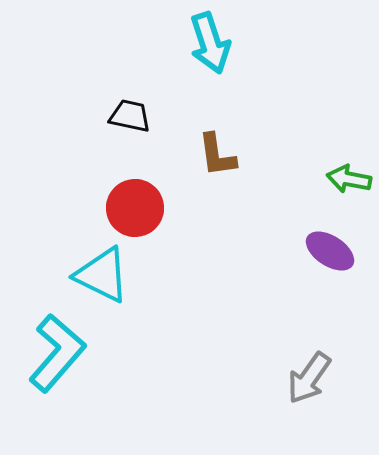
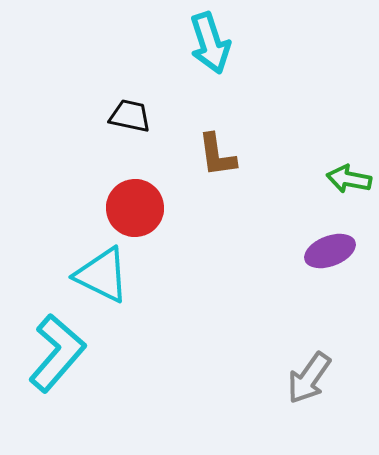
purple ellipse: rotated 54 degrees counterclockwise
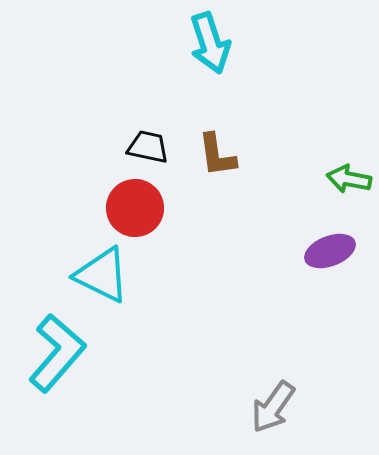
black trapezoid: moved 18 px right, 31 px down
gray arrow: moved 36 px left, 29 px down
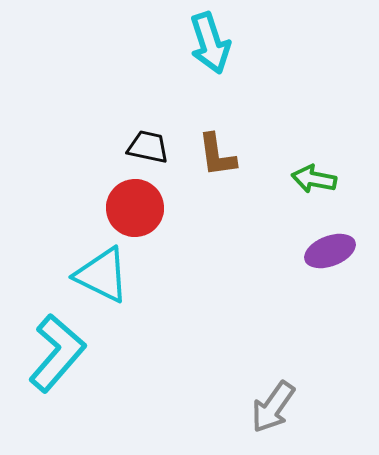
green arrow: moved 35 px left
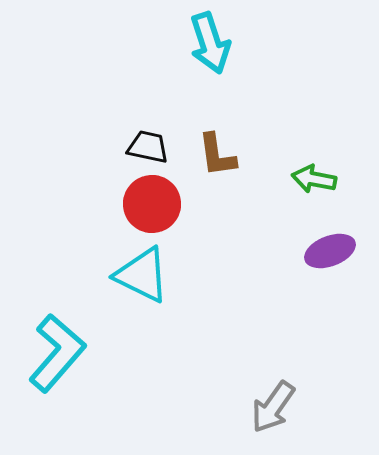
red circle: moved 17 px right, 4 px up
cyan triangle: moved 40 px right
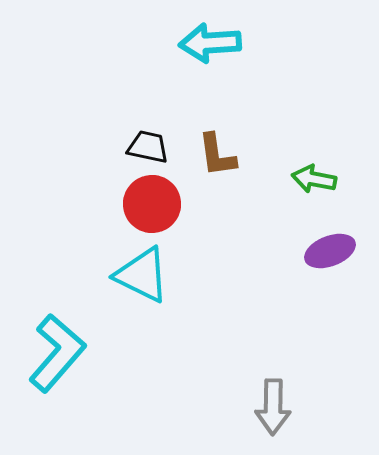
cyan arrow: rotated 104 degrees clockwise
gray arrow: rotated 34 degrees counterclockwise
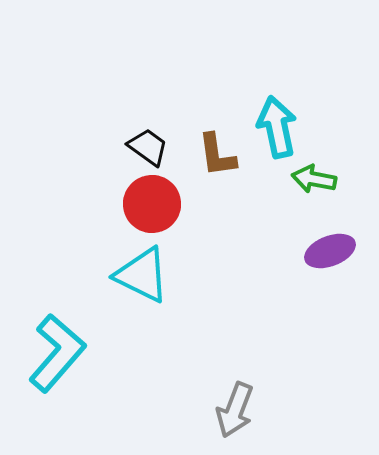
cyan arrow: moved 67 px right, 84 px down; rotated 82 degrees clockwise
black trapezoid: rotated 24 degrees clockwise
gray arrow: moved 38 px left, 3 px down; rotated 20 degrees clockwise
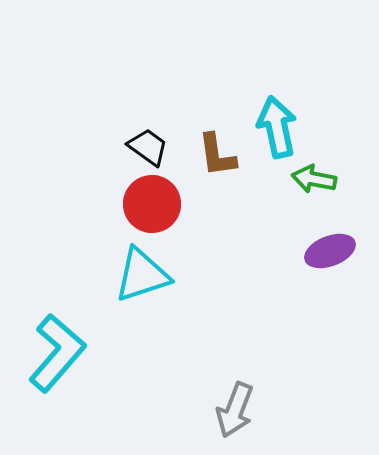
cyan triangle: rotated 44 degrees counterclockwise
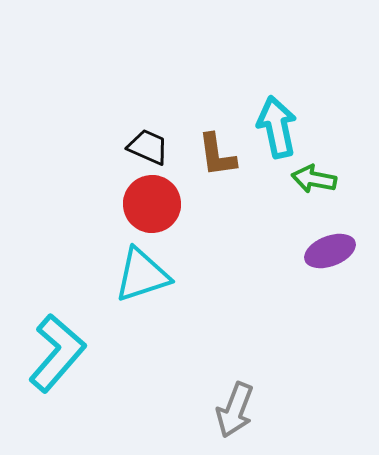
black trapezoid: rotated 12 degrees counterclockwise
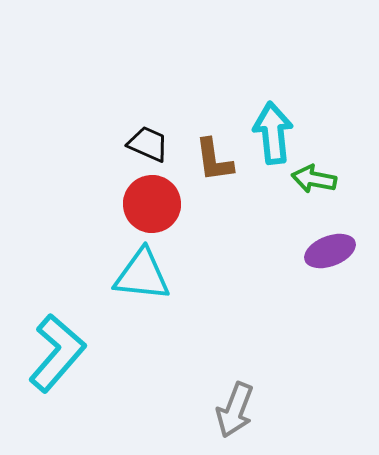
cyan arrow: moved 4 px left, 6 px down; rotated 6 degrees clockwise
black trapezoid: moved 3 px up
brown L-shape: moved 3 px left, 5 px down
cyan triangle: rotated 24 degrees clockwise
